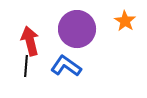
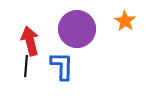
blue L-shape: moved 4 px left; rotated 56 degrees clockwise
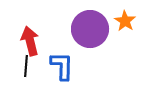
purple circle: moved 13 px right
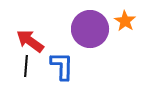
red arrow: rotated 40 degrees counterclockwise
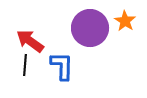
purple circle: moved 1 px up
black line: moved 1 px left, 1 px up
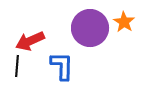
orange star: moved 1 px left, 1 px down
red arrow: rotated 60 degrees counterclockwise
black line: moved 8 px left, 1 px down
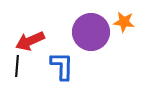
orange star: rotated 25 degrees counterclockwise
purple circle: moved 1 px right, 4 px down
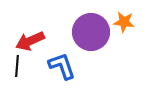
blue L-shape: rotated 20 degrees counterclockwise
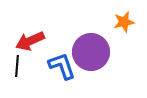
orange star: rotated 20 degrees counterclockwise
purple circle: moved 20 px down
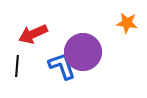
orange star: moved 3 px right, 1 px down; rotated 20 degrees clockwise
red arrow: moved 3 px right, 7 px up
purple circle: moved 8 px left
